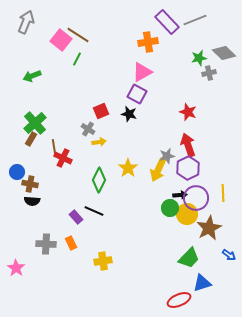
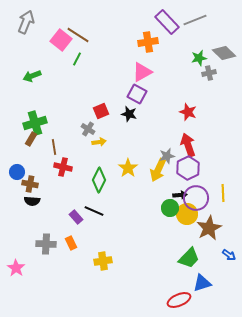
green cross at (35, 123): rotated 25 degrees clockwise
red cross at (63, 158): moved 9 px down; rotated 12 degrees counterclockwise
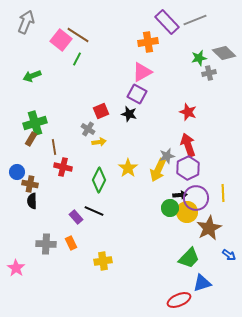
black semicircle at (32, 201): rotated 84 degrees clockwise
yellow circle at (187, 214): moved 2 px up
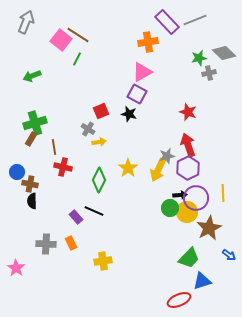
blue triangle at (202, 283): moved 2 px up
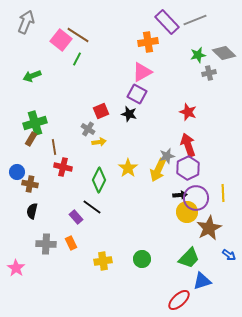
green star at (199, 58): moved 1 px left, 3 px up
black semicircle at (32, 201): moved 10 px down; rotated 14 degrees clockwise
green circle at (170, 208): moved 28 px left, 51 px down
black line at (94, 211): moved 2 px left, 4 px up; rotated 12 degrees clockwise
red ellipse at (179, 300): rotated 20 degrees counterclockwise
